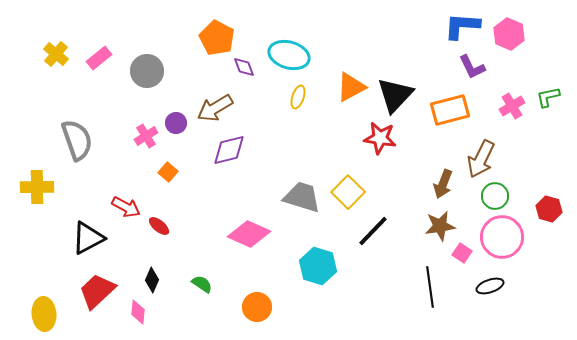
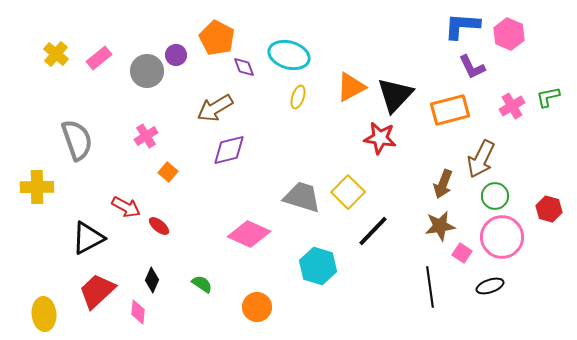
purple circle at (176, 123): moved 68 px up
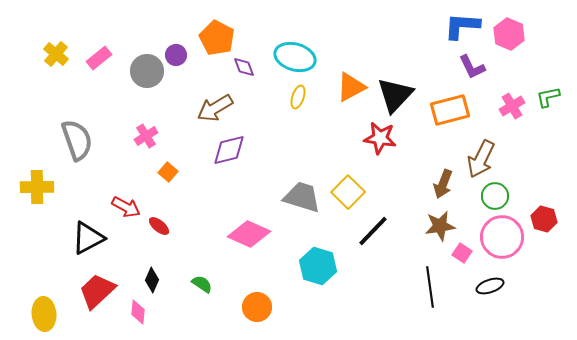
cyan ellipse at (289, 55): moved 6 px right, 2 px down
red hexagon at (549, 209): moved 5 px left, 10 px down
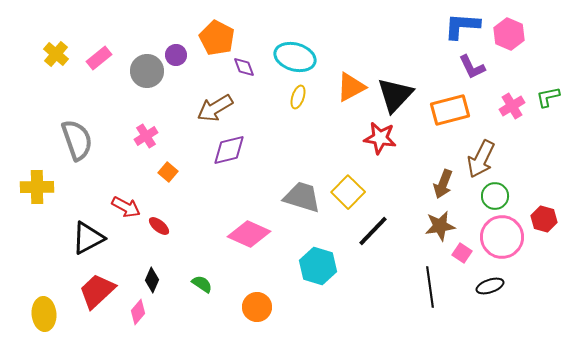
pink diamond at (138, 312): rotated 35 degrees clockwise
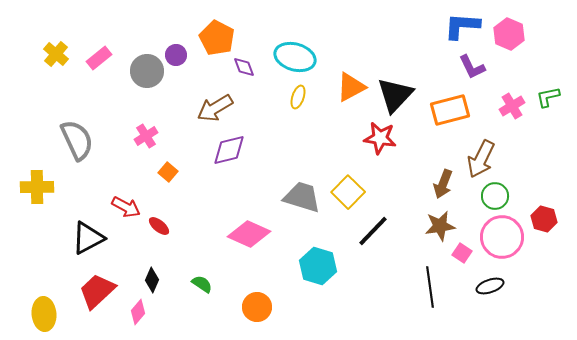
gray semicircle at (77, 140): rotated 6 degrees counterclockwise
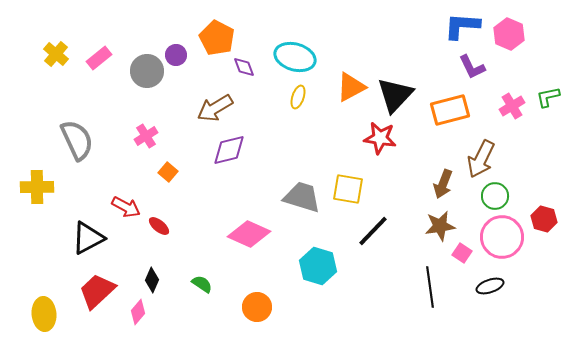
yellow square at (348, 192): moved 3 px up; rotated 36 degrees counterclockwise
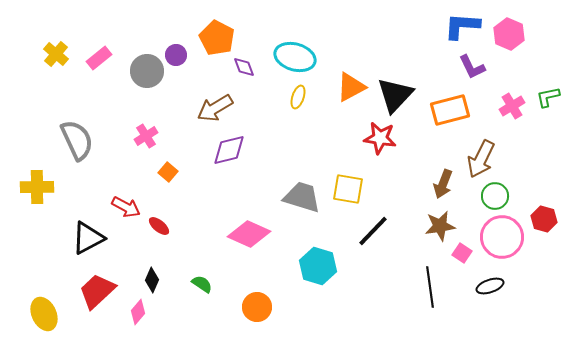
yellow ellipse at (44, 314): rotated 20 degrees counterclockwise
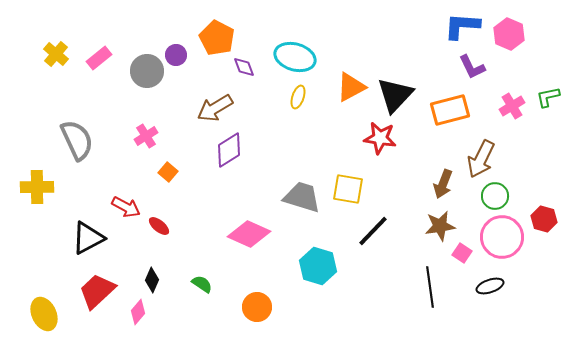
purple diamond at (229, 150): rotated 18 degrees counterclockwise
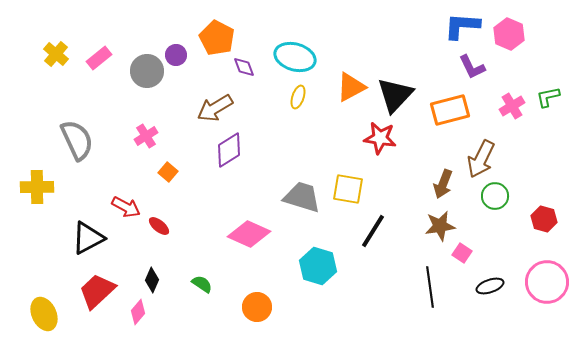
black line at (373, 231): rotated 12 degrees counterclockwise
pink circle at (502, 237): moved 45 px right, 45 px down
